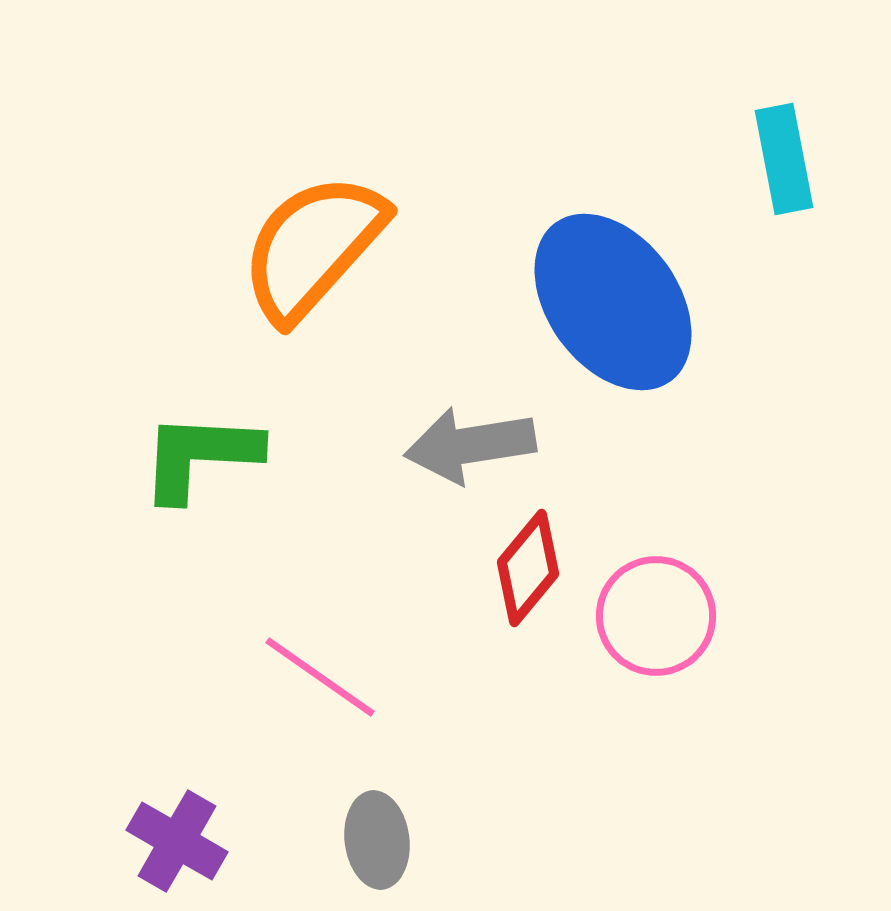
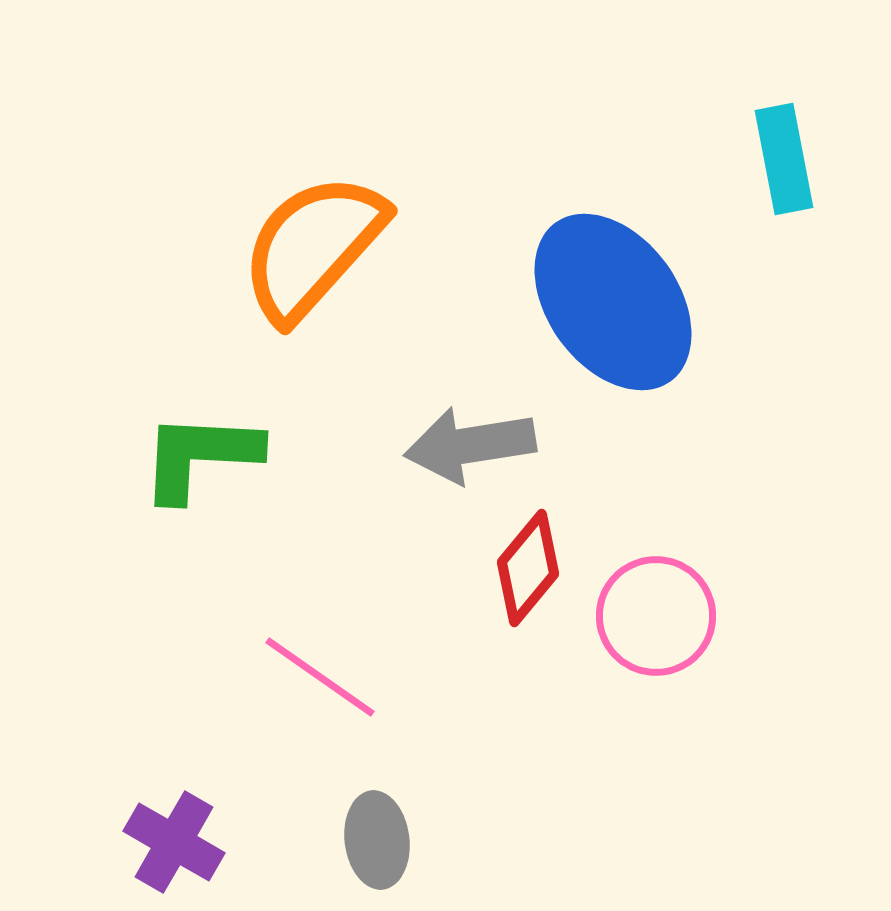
purple cross: moved 3 px left, 1 px down
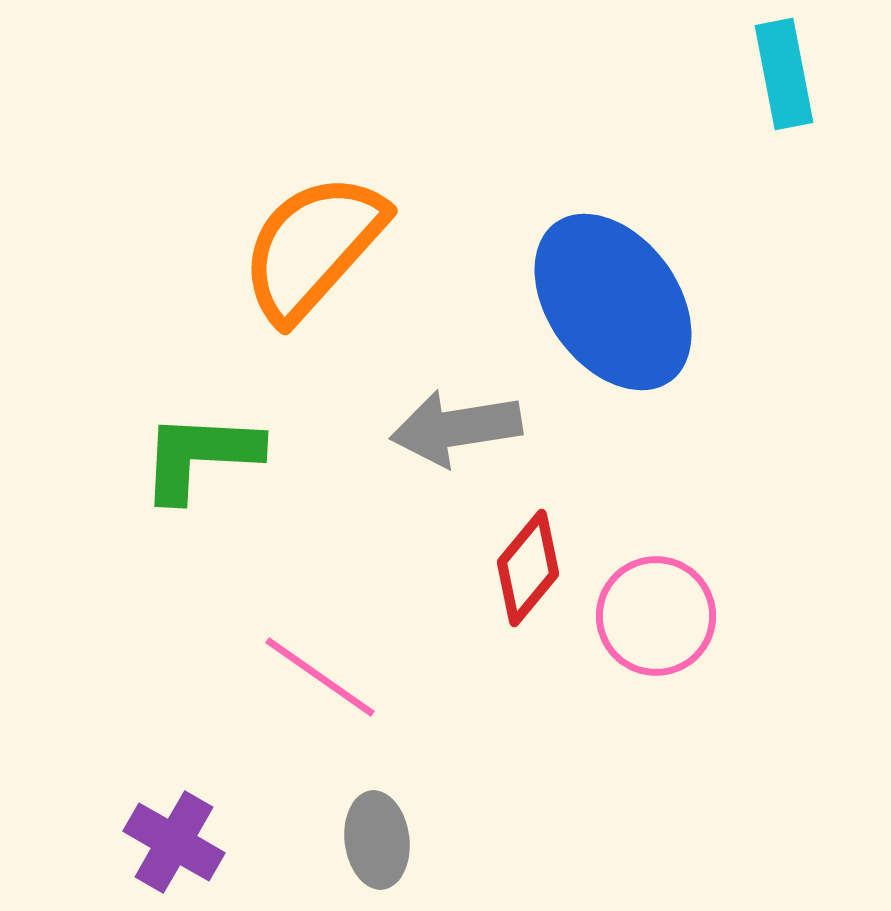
cyan rectangle: moved 85 px up
gray arrow: moved 14 px left, 17 px up
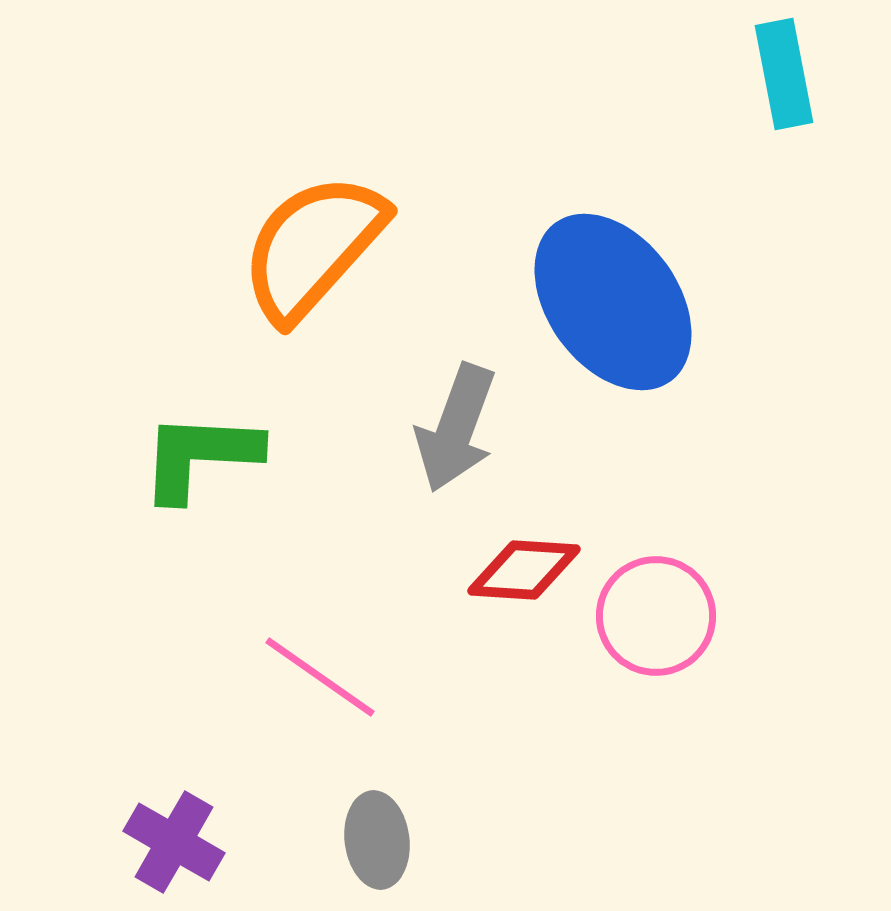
gray arrow: rotated 61 degrees counterclockwise
red diamond: moved 4 px left, 2 px down; rotated 54 degrees clockwise
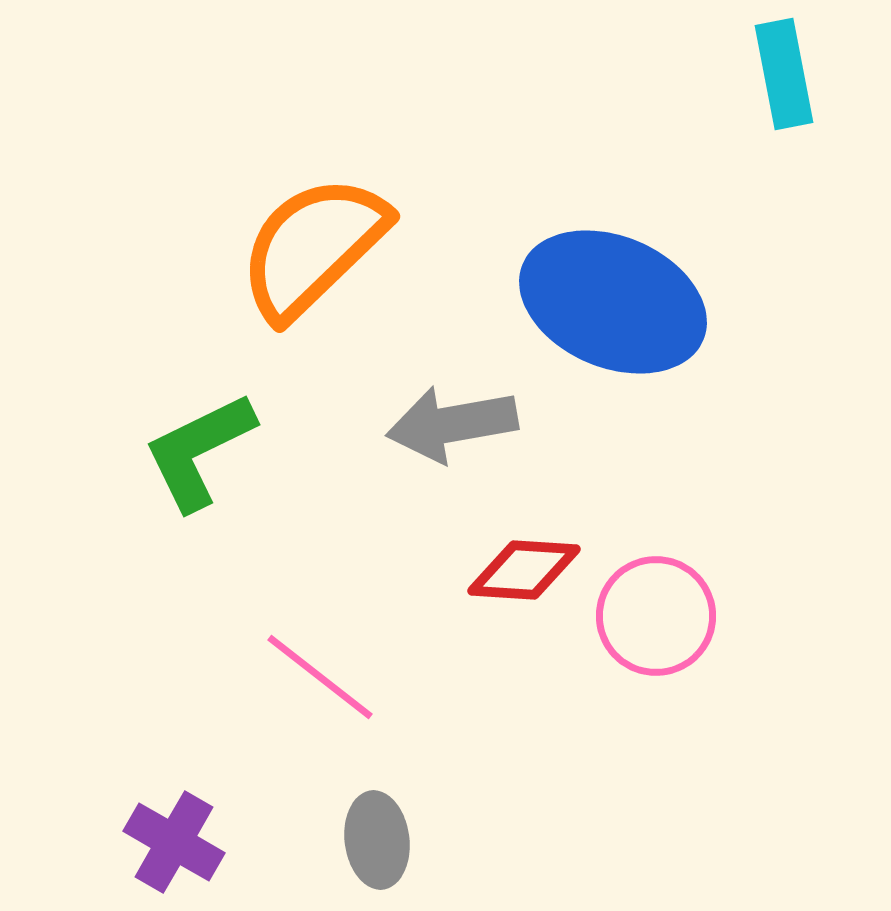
orange semicircle: rotated 4 degrees clockwise
blue ellipse: rotated 31 degrees counterclockwise
gray arrow: moved 4 px left, 4 px up; rotated 60 degrees clockwise
green L-shape: moved 1 px left, 5 px up; rotated 29 degrees counterclockwise
pink line: rotated 3 degrees clockwise
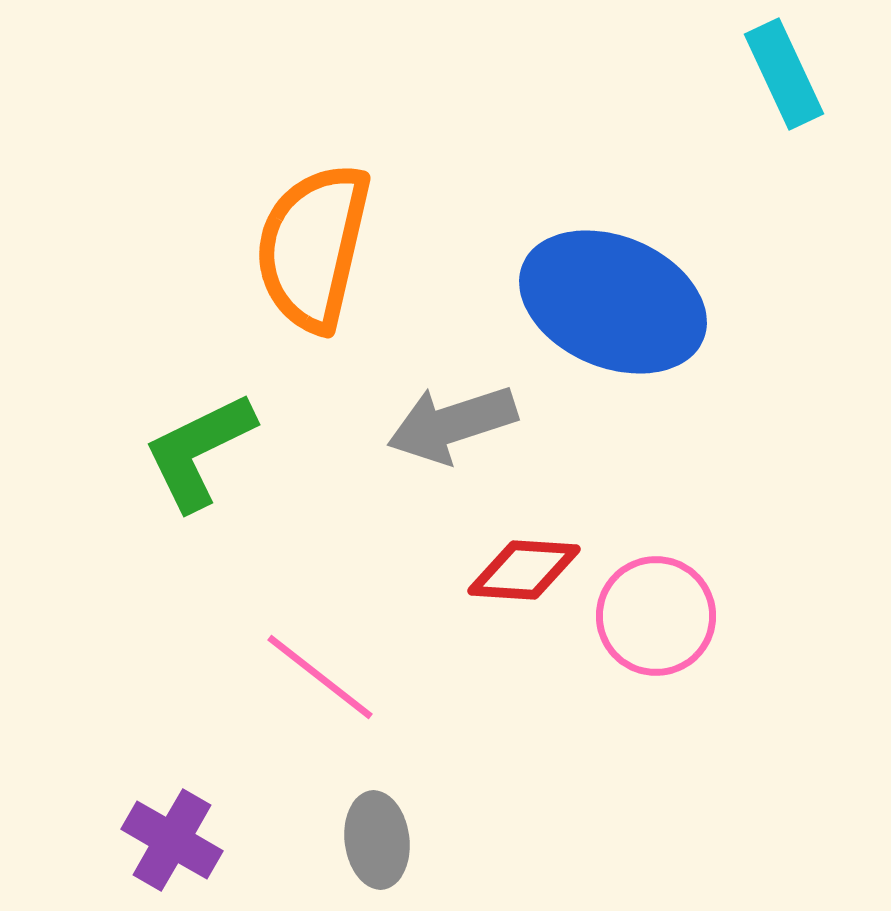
cyan rectangle: rotated 14 degrees counterclockwise
orange semicircle: rotated 33 degrees counterclockwise
gray arrow: rotated 8 degrees counterclockwise
purple cross: moved 2 px left, 2 px up
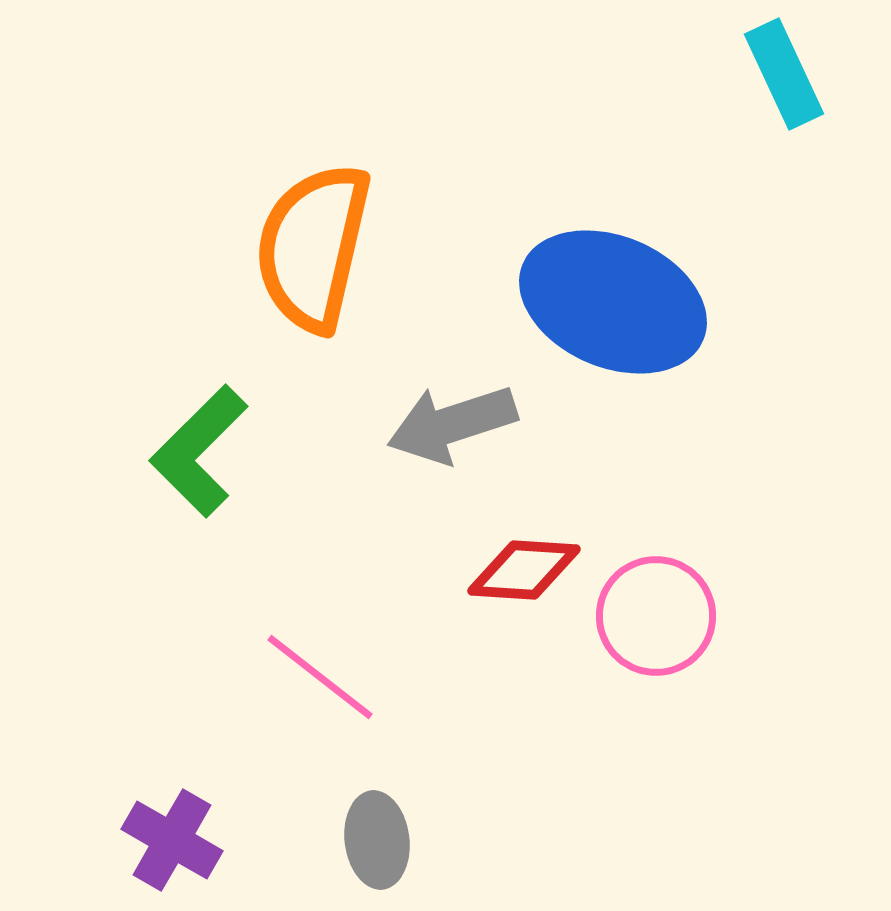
green L-shape: rotated 19 degrees counterclockwise
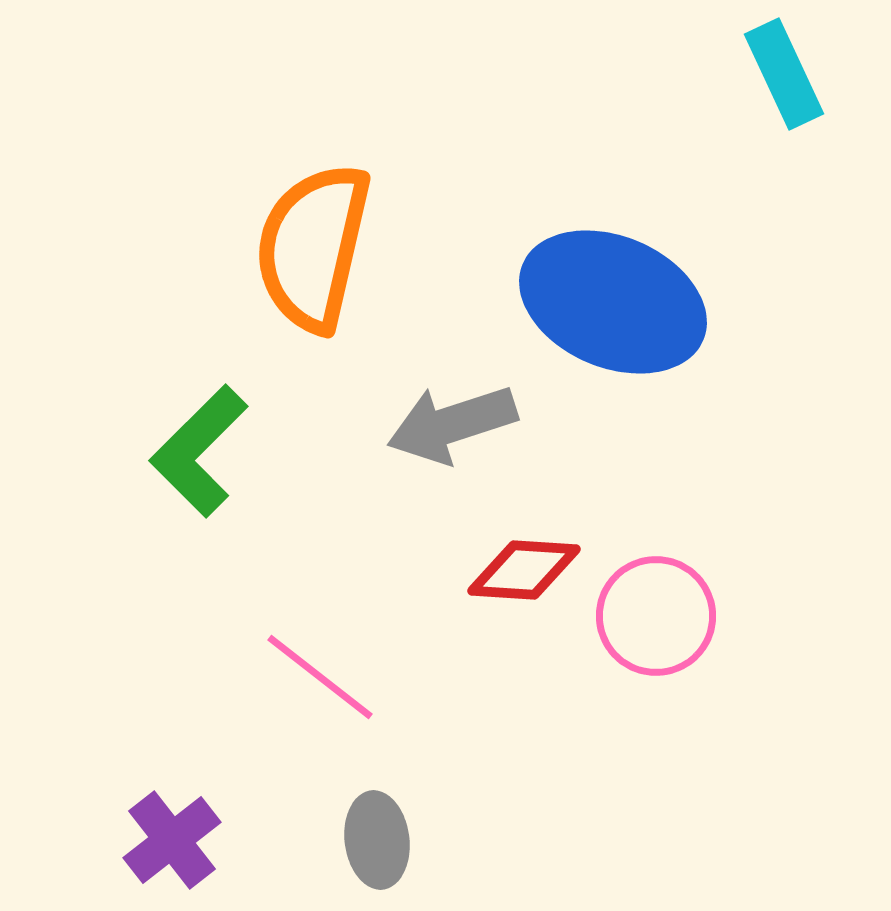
purple cross: rotated 22 degrees clockwise
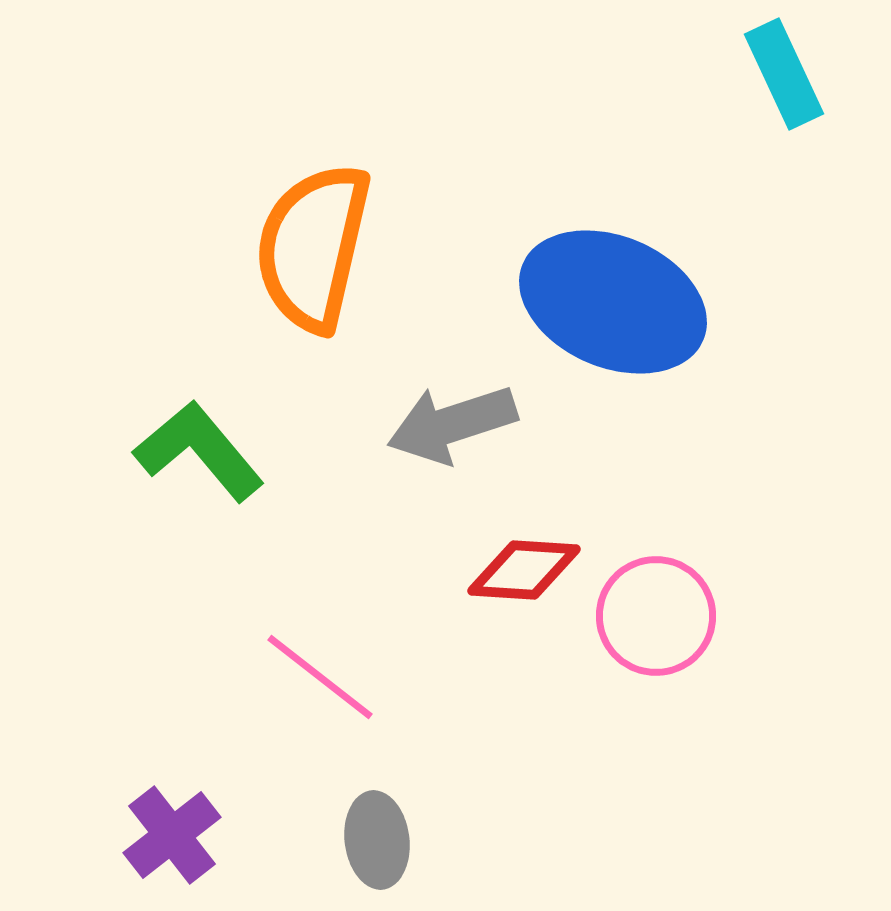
green L-shape: rotated 95 degrees clockwise
purple cross: moved 5 px up
